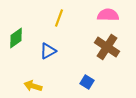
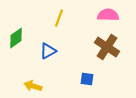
blue square: moved 3 px up; rotated 24 degrees counterclockwise
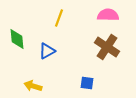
green diamond: moved 1 px right, 1 px down; rotated 60 degrees counterclockwise
blue triangle: moved 1 px left
blue square: moved 4 px down
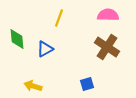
blue triangle: moved 2 px left, 2 px up
blue square: moved 1 px down; rotated 24 degrees counterclockwise
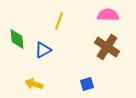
yellow line: moved 3 px down
blue triangle: moved 2 px left, 1 px down
yellow arrow: moved 1 px right, 2 px up
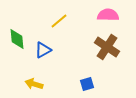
yellow line: rotated 30 degrees clockwise
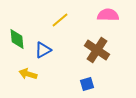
yellow line: moved 1 px right, 1 px up
brown cross: moved 10 px left, 3 px down
yellow arrow: moved 6 px left, 10 px up
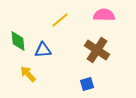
pink semicircle: moved 4 px left
green diamond: moved 1 px right, 2 px down
blue triangle: rotated 24 degrees clockwise
yellow arrow: rotated 30 degrees clockwise
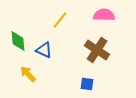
yellow line: rotated 12 degrees counterclockwise
blue triangle: moved 1 px right; rotated 30 degrees clockwise
blue square: rotated 24 degrees clockwise
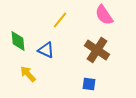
pink semicircle: rotated 125 degrees counterclockwise
blue triangle: moved 2 px right
blue square: moved 2 px right
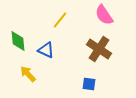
brown cross: moved 2 px right, 1 px up
